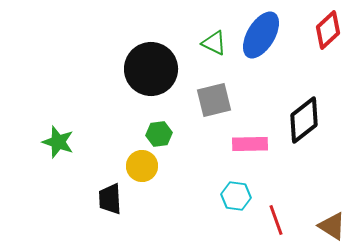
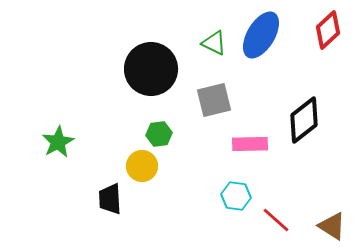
green star: rotated 24 degrees clockwise
red line: rotated 28 degrees counterclockwise
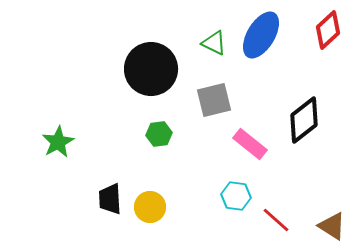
pink rectangle: rotated 40 degrees clockwise
yellow circle: moved 8 px right, 41 px down
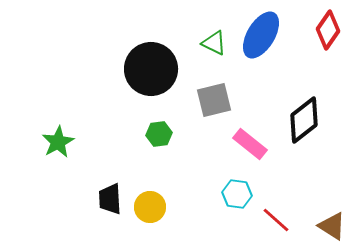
red diamond: rotated 12 degrees counterclockwise
cyan hexagon: moved 1 px right, 2 px up
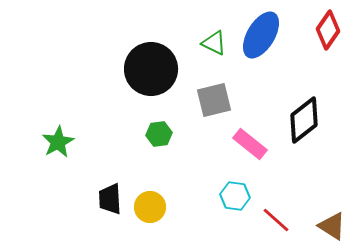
cyan hexagon: moved 2 px left, 2 px down
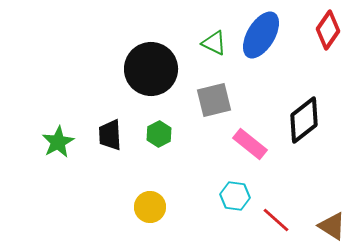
green hexagon: rotated 20 degrees counterclockwise
black trapezoid: moved 64 px up
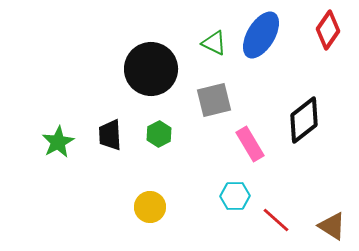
pink rectangle: rotated 20 degrees clockwise
cyan hexagon: rotated 8 degrees counterclockwise
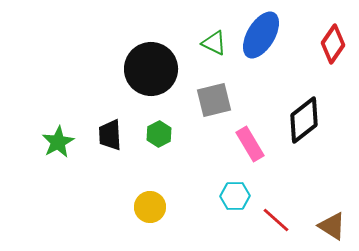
red diamond: moved 5 px right, 14 px down
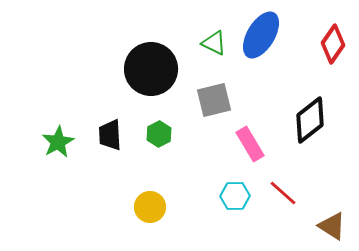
black diamond: moved 6 px right
red line: moved 7 px right, 27 px up
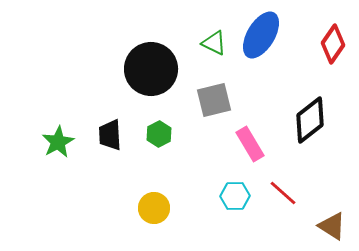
yellow circle: moved 4 px right, 1 px down
